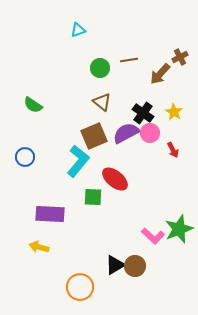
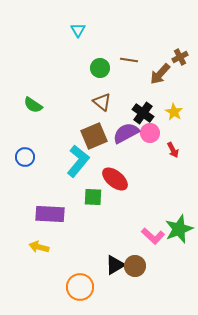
cyan triangle: rotated 42 degrees counterclockwise
brown line: rotated 18 degrees clockwise
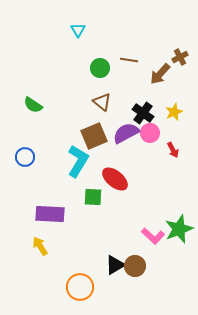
yellow star: rotated 18 degrees clockwise
cyan L-shape: rotated 8 degrees counterclockwise
yellow arrow: moved 1 px right, 1 px up; rotated 42 degrees clockwise
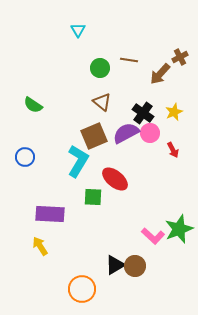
orange circle: moved 2 px right, 2 px down
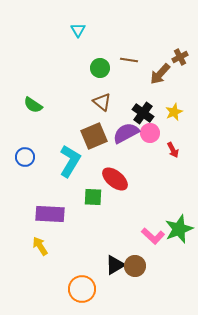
cyan L-shape: moved 8 px left
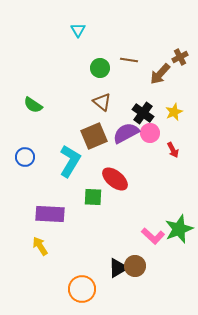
black triangle: moved 3 px right, 3 px down
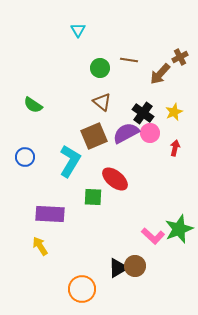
red arrow: moved 2 px right, 2 px up; rotated 140 degrees counterclockwise
